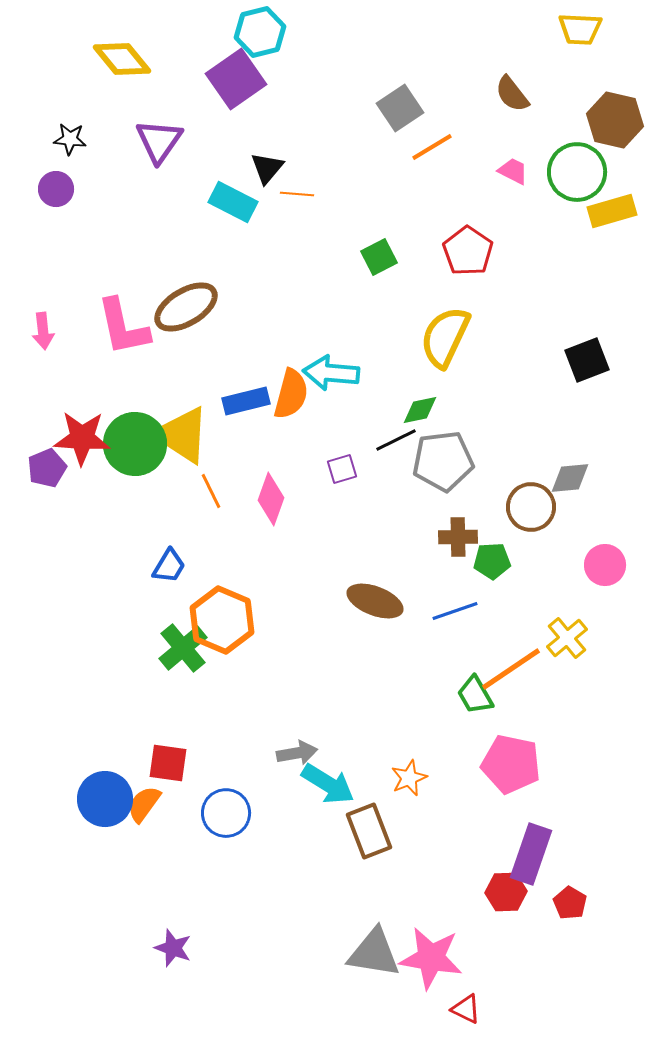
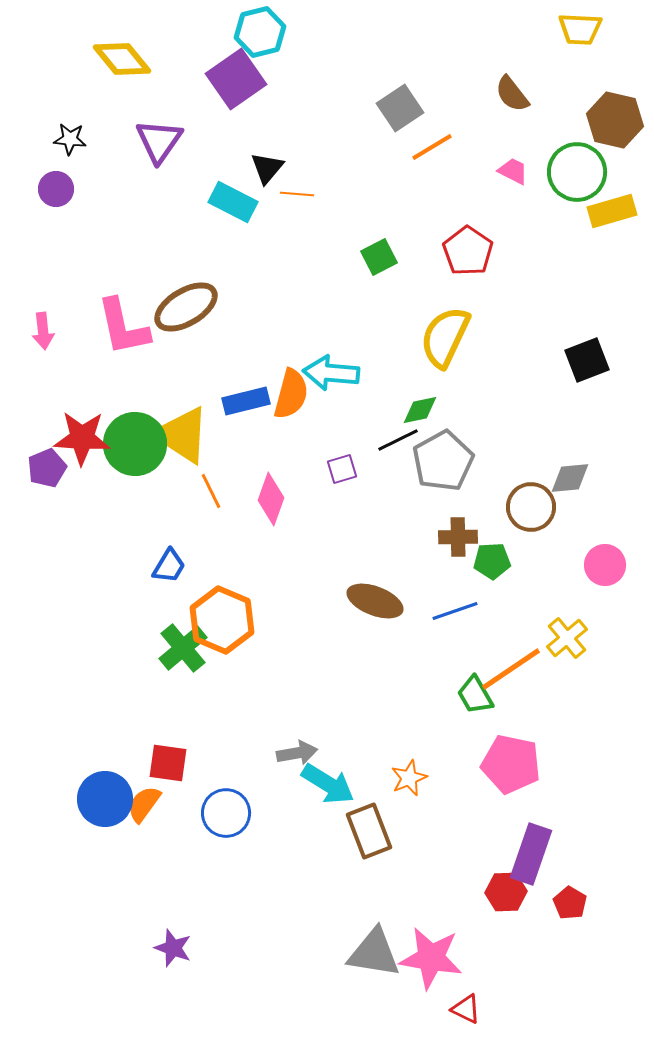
black line at (396, 440): moved 2 px right
gray pentagon at (443, 461): rotated 22 degrees counterclockwise
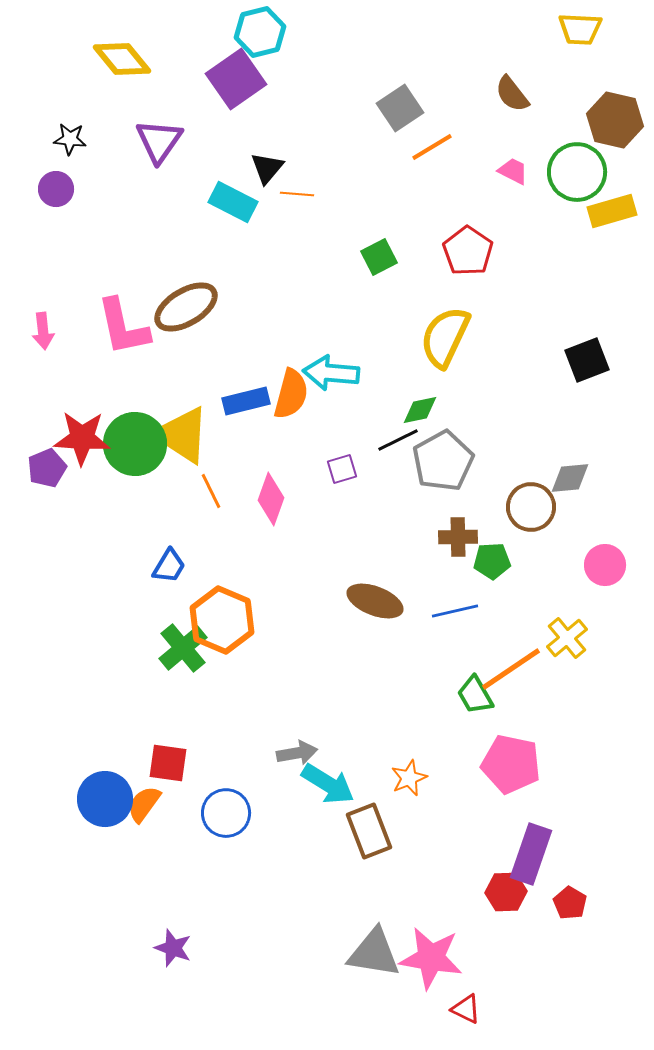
blue line at (455, 611): rotated 6 degrees clockwise
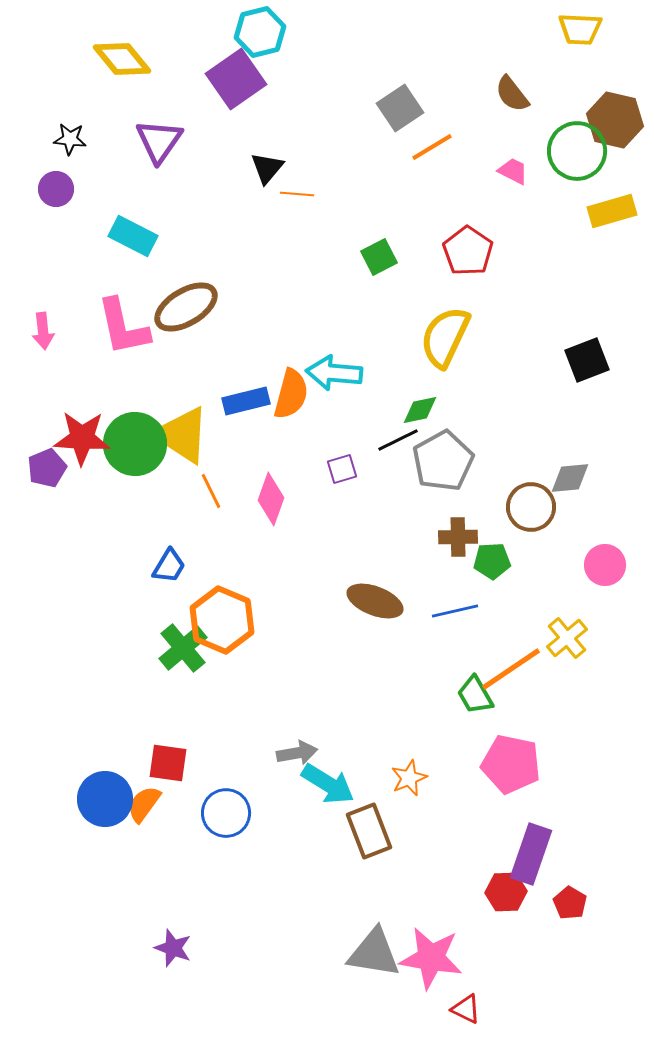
green circle at (577, 172): moved 21 px up
cyan rectangle at (233, 202): moved 100 px left, 34 px down
cyan arrow at (331, 373): moved 3 px right
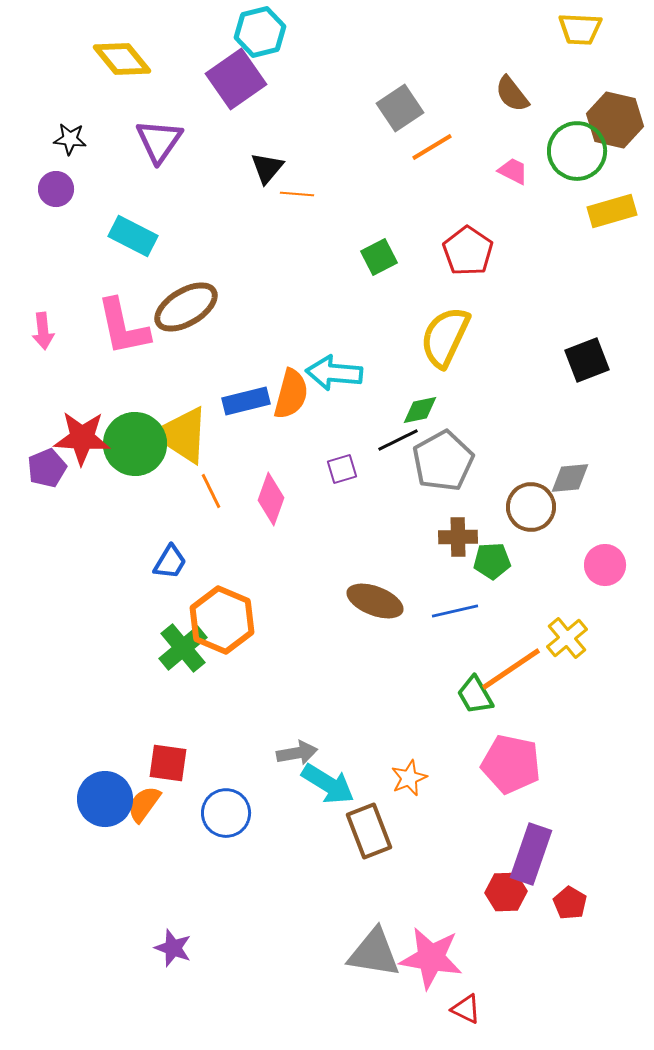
blue trapezoid at (169, 566): moved 1 px right, 4 px up
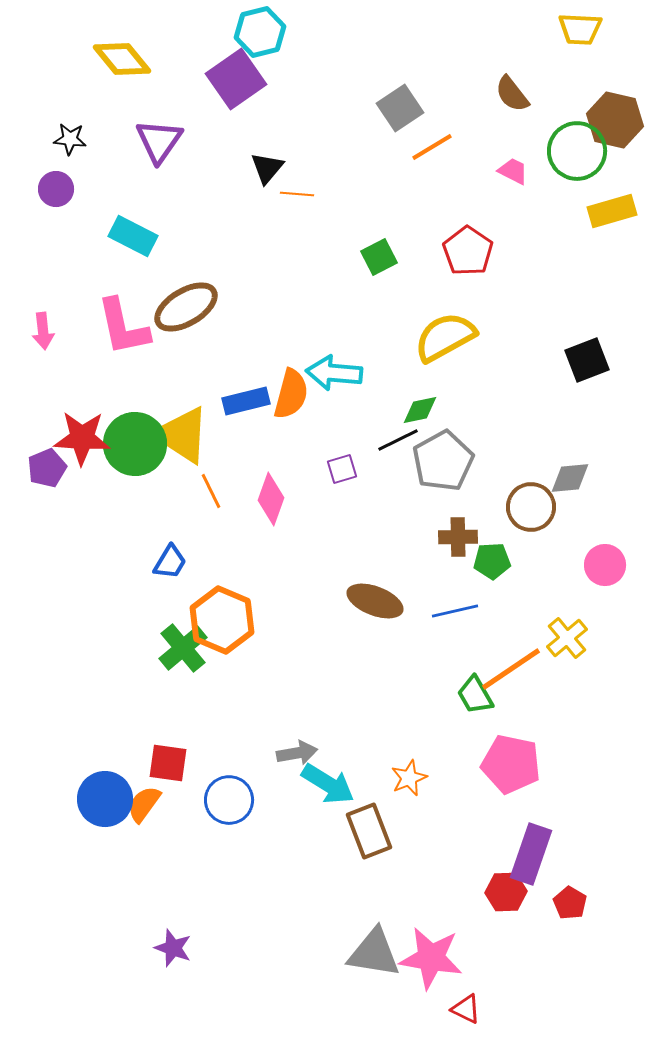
yellow semicircle at (445, 337): rotated 36 degrees clockwise
blue circle at (226, 813): moved 3 px right, 13 px up
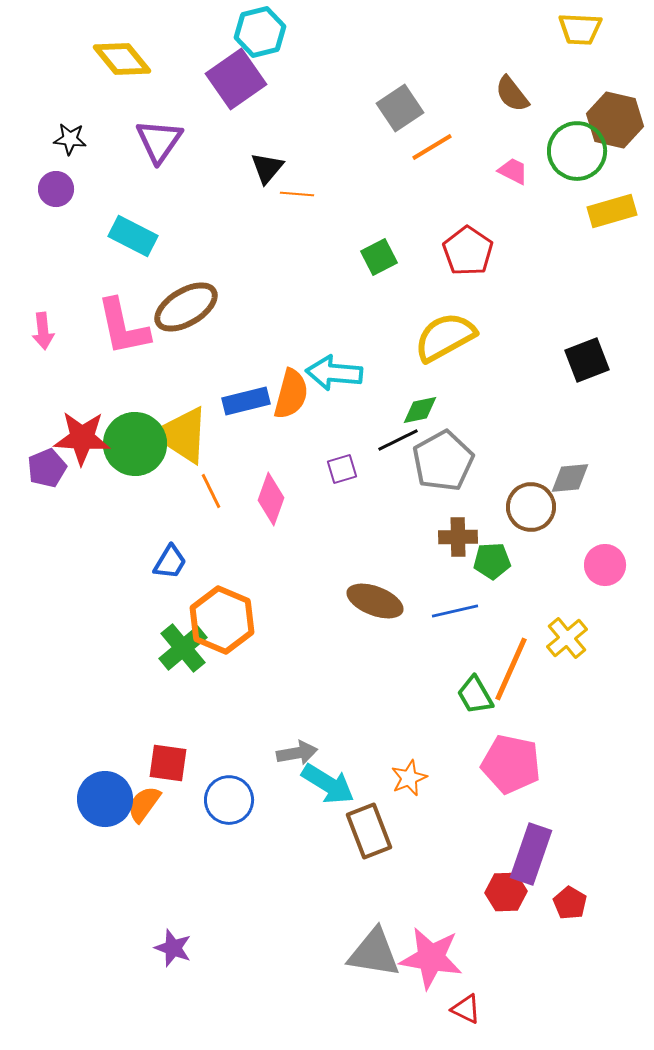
orange line at (511, 669): rotated 32 degrees counterclockwise
